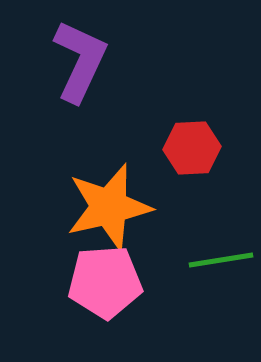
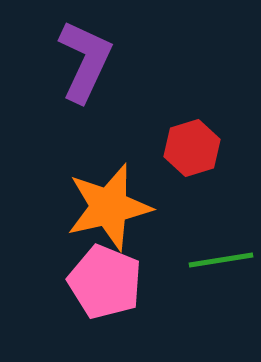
purple L-shape: moved 5 px right
red hexagon: rotated 14 degrees counterclockwise
pink pentagon: rotated 26 degrees clockwise
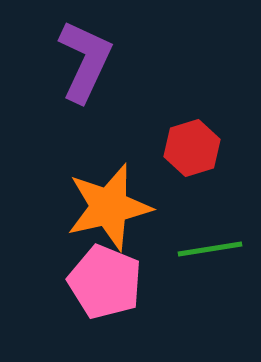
green line: moved 11 px left, 11 px up
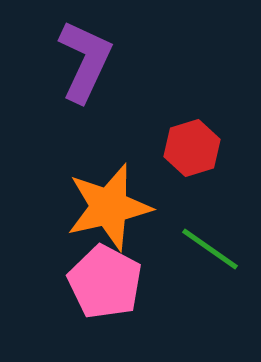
green line: rotated 44 degrees clockwise
pink pentagon: rotated 6 degrees clockwise
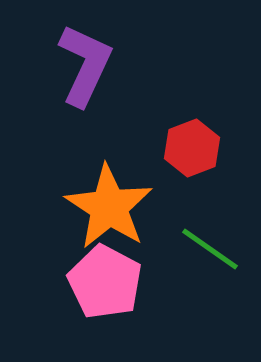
purple L-shape: moved 4 px down
red hexagon: rotated 4 degrees counterclockwise
orange star: rotated 26 degrees counterclockwise
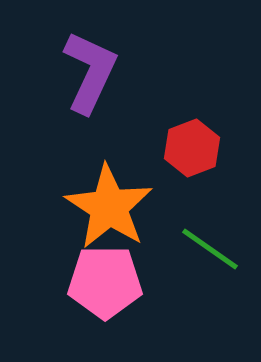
purple L-shape: moved 5 px right, 7 px down
pink pentagon: rotated 28 degrees counterclockwise
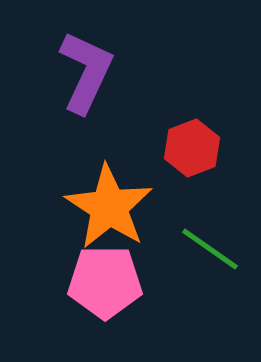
purple L-shape: moved 4 px left
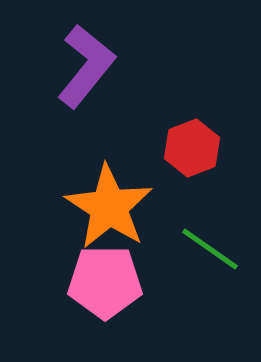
purple L-shape: moved 6 px up; rotated 14 degrees clockwise
